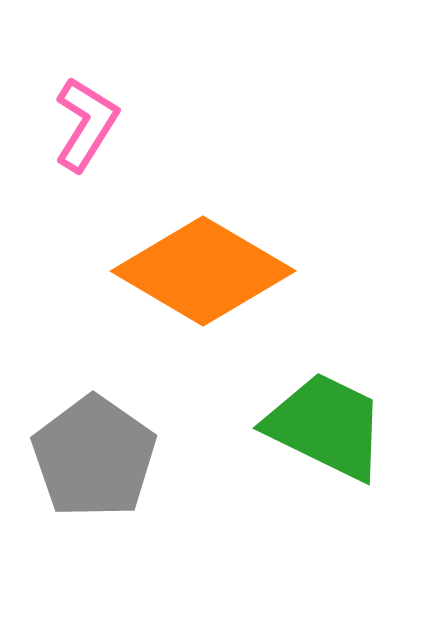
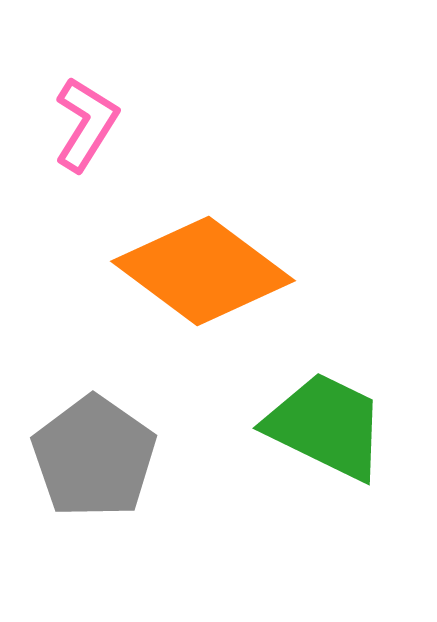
orange diamond: rotated 6 degrees clockwise
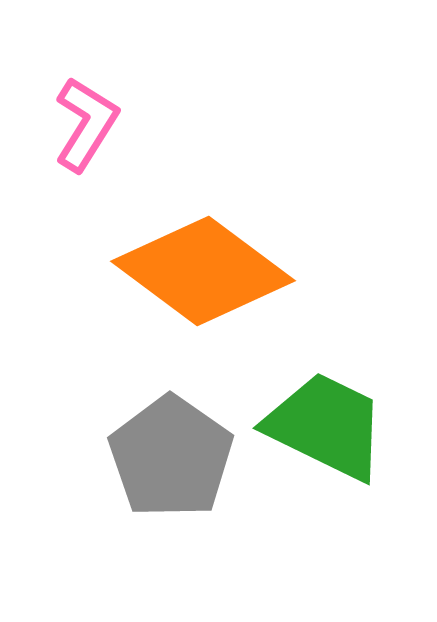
gray pentagon: moved 77 px right
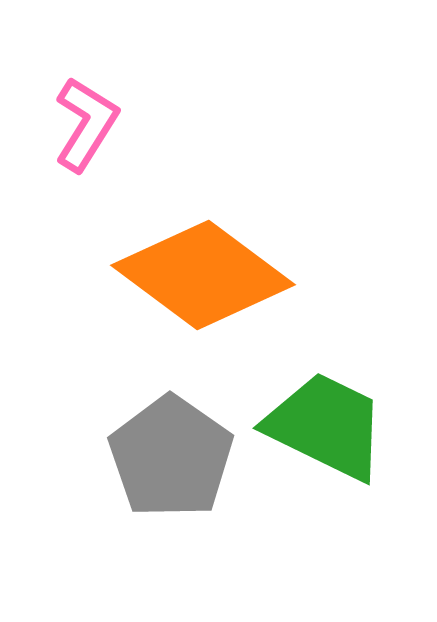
orange diamond: moved 4 px down
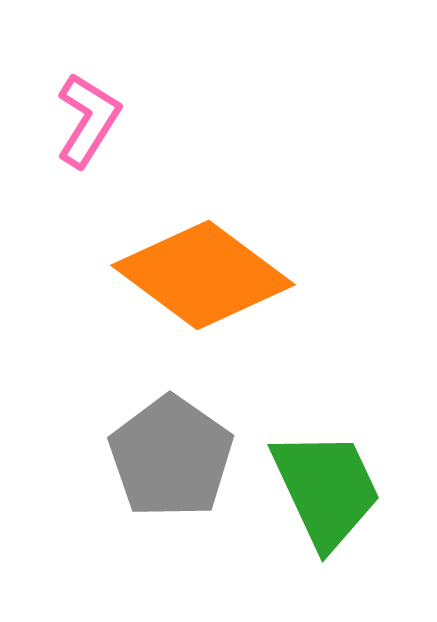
pink L-shape: moved 2 px right, 4 px up
green trapezoid: moved 63 px down; rotated 39 degrees clockwise
